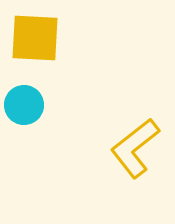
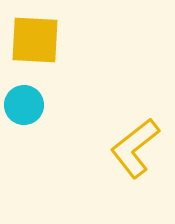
yellow square: moved 2 px down
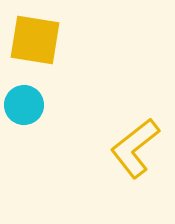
yellow square: rotated 6 degrees clockwise
